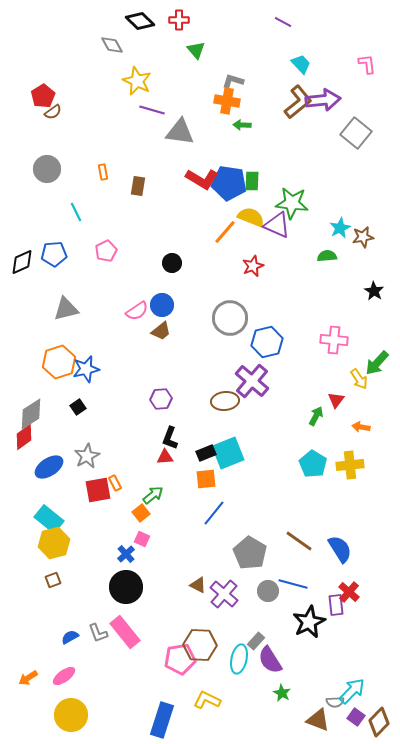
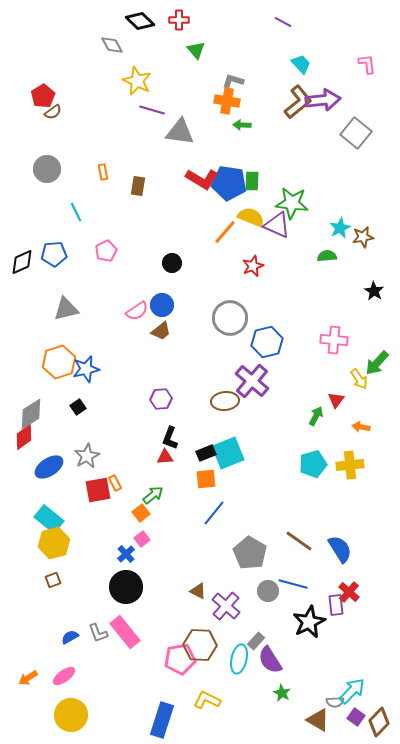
cyan pentagon at (313, 464): rotated 24 degrees clockwise
pink square at (142, 539): rotated 28 degrees clockwise
brown triangle at (198, 585): moved 6 px down
purple cross at (224, 594): moved 2 px right, 12 px down
brown triangle at (318, 720): rotated 10 degrees clockwise
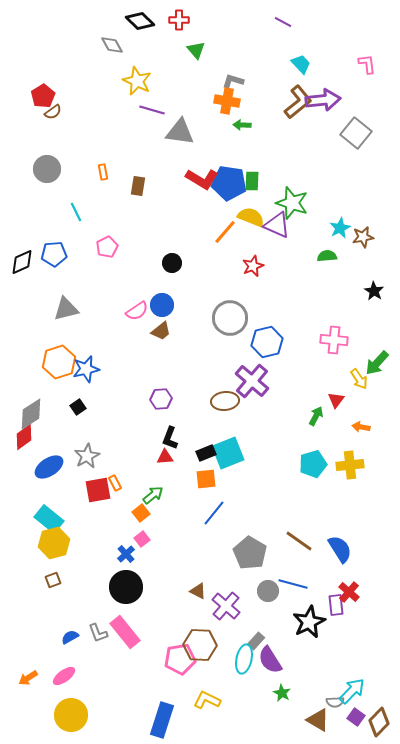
green star at (292, 203): rotated 12 degrees clockwise
pink pentagon at (106, 251): moved 1 px right, 4 px up
cyan ellipse at (239, 659): moved 5 px right
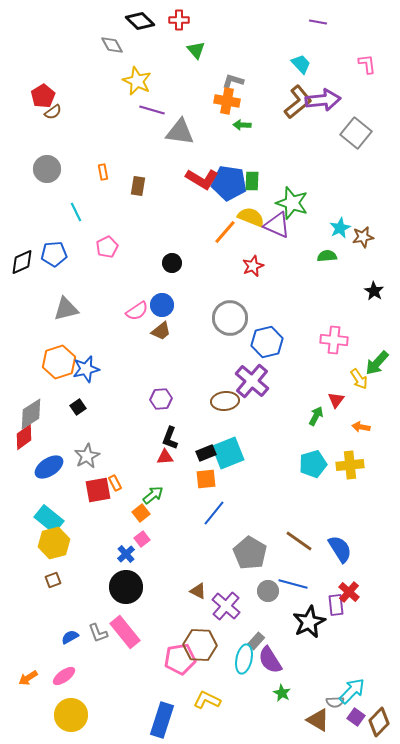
purple line at (283, 22): moved 35 px right; rotated 18 degrees counterclockwise
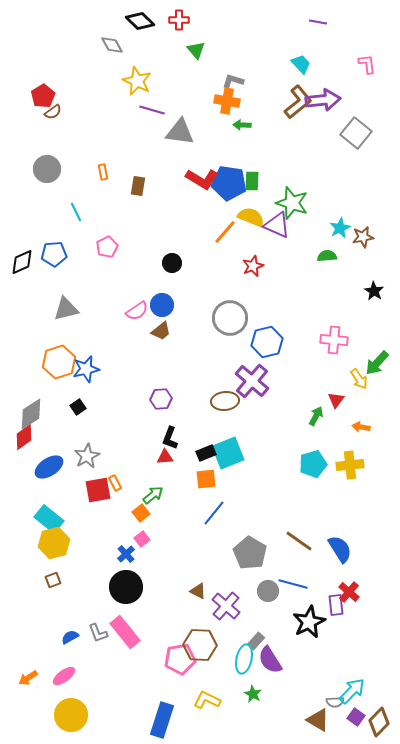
green star at (282, 693): moved 29 px left, 1 px down
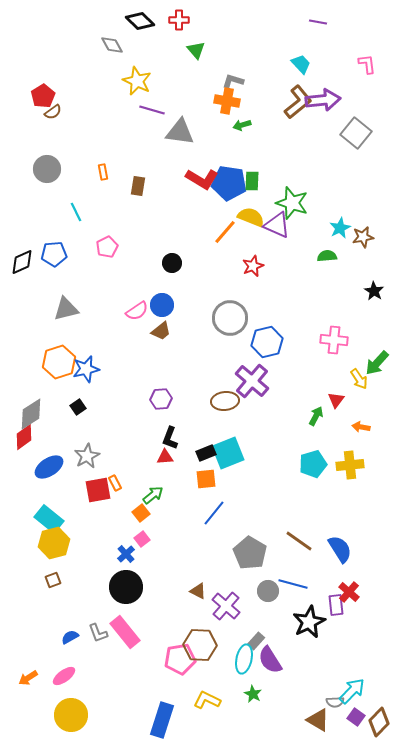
green arrow at (242, 125): rotated 18 degrees counterclockwise
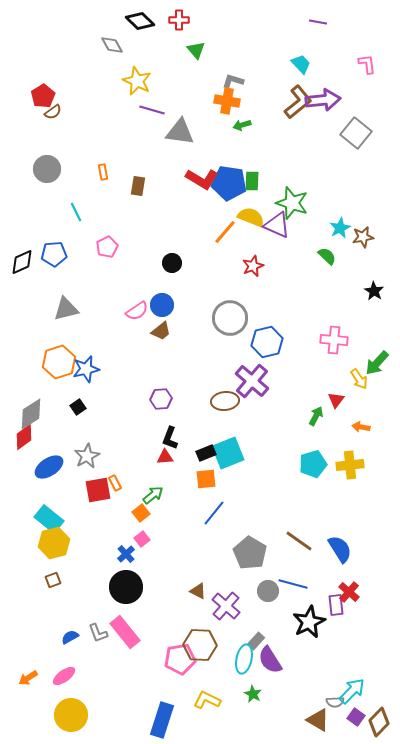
green semicircle at (327, 256): rotated 48 degrees clockwise
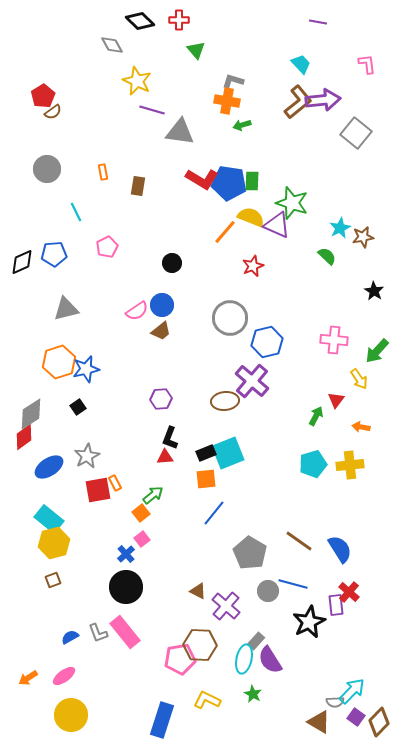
green arrow at (377, 363): moved 12 px up
brown triangle at (318, 720): moved 1 px right, 2 px down
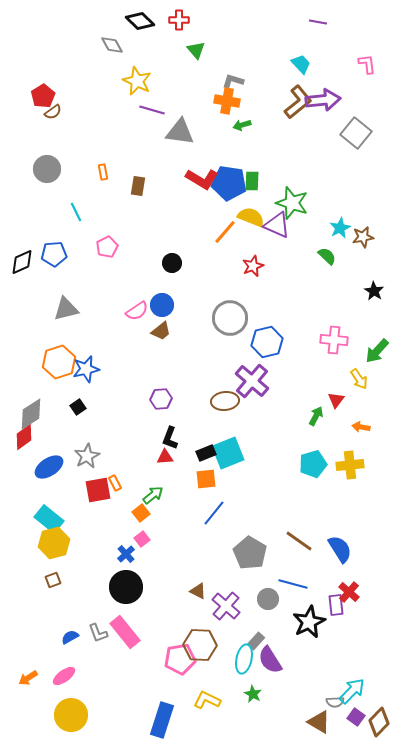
gray circle at (268, 591): moved 8 px down
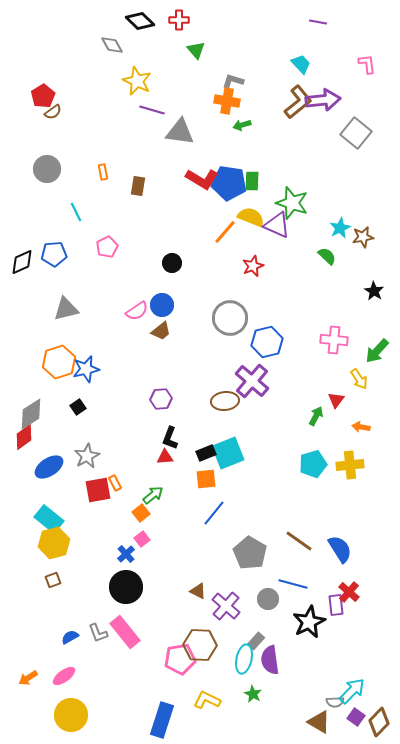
purple semicircle at (270, 660): rotated 24 degrees clockwise
